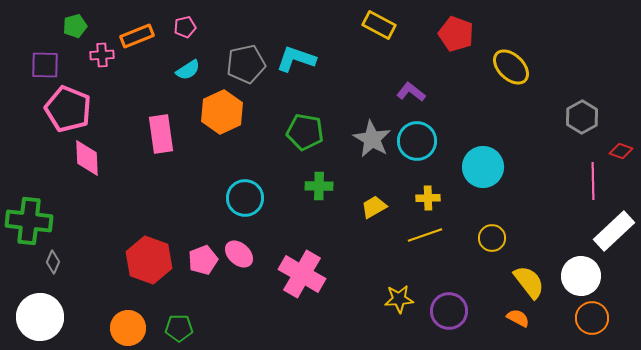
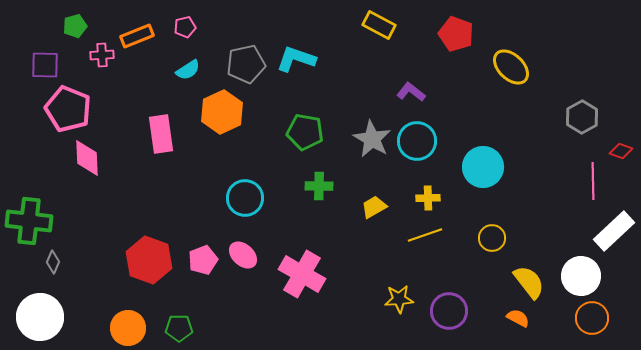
pink ellipse at (239, 254): moved 4 px right, 1 px down
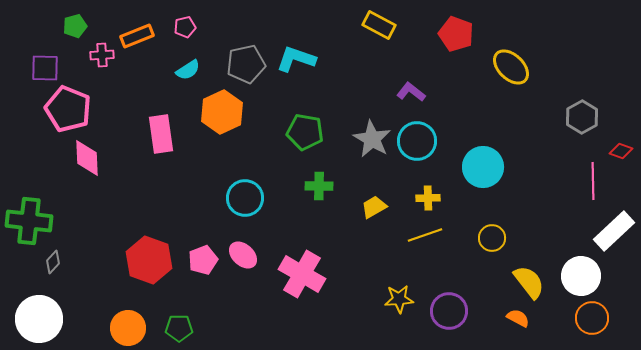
purple square at (45, 65): moved 3 px down
gray diamond at (53, 262): rotated 20 degrees clockwise
white circle at (40, 317): moved 1 px left, 2 px down
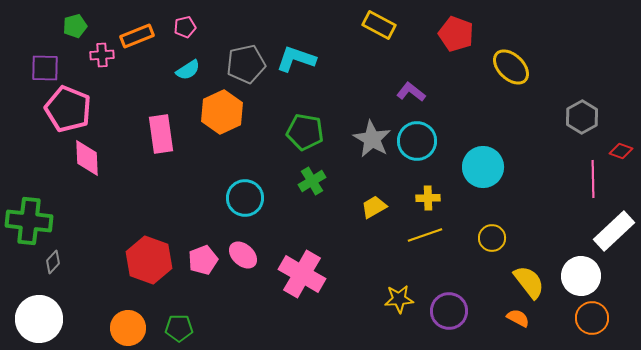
pink line at (593, 181): moved 2 px up
green cross at (319, 186): moved 7 px left, 5 px up; rotated 32 degrees counterclockwise
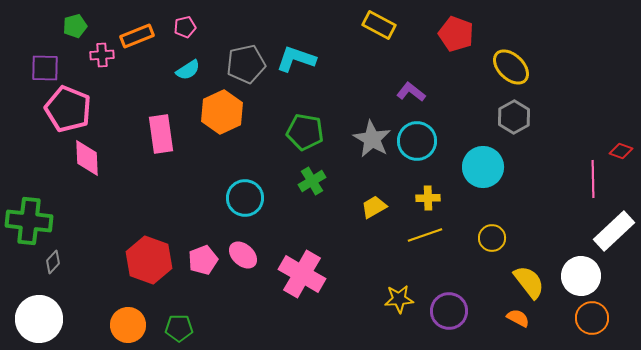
gray hexagon at (582, 117): moved 68 px left
orange circle at (128, 328): moved 3 px up
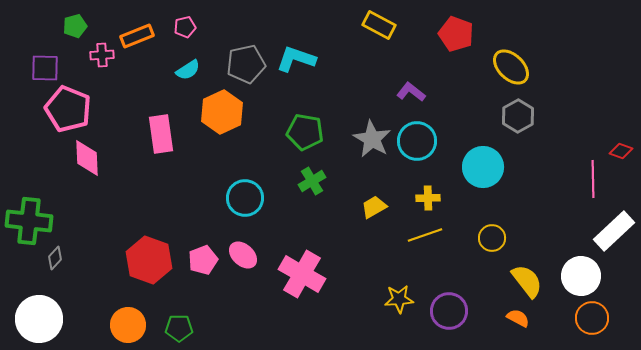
gray hexagon at (514, 117): moved 4 px right, 1 px up
gray diamond at (53, 262): moved 2 px right, 4 px up
yellow semicircle at (529, 282): moved 2 px left, 1 px up
